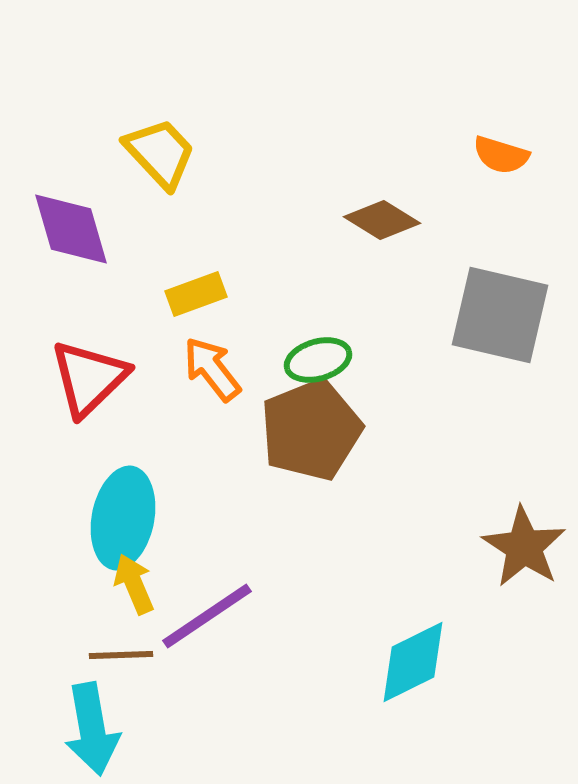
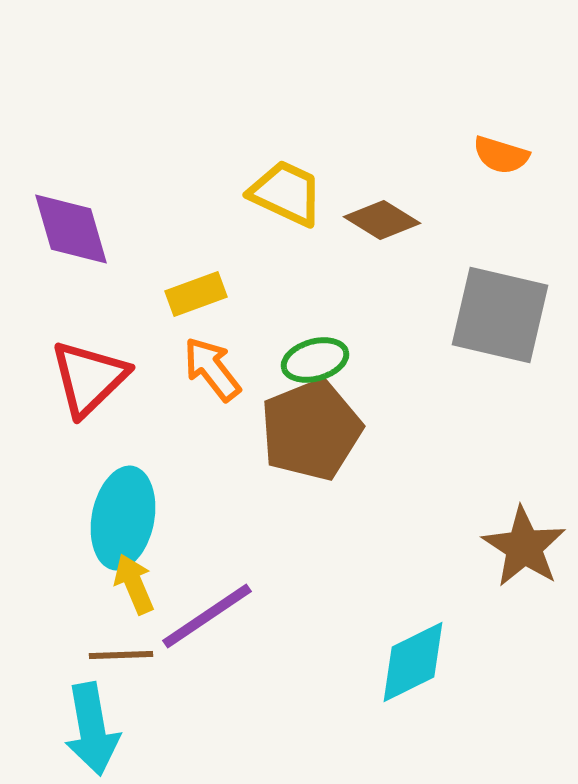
yellow trapezoid: moved 126 px right, 40 px down; rotated 22 degrees counterclockwise
green ellipse: moved 3 px left
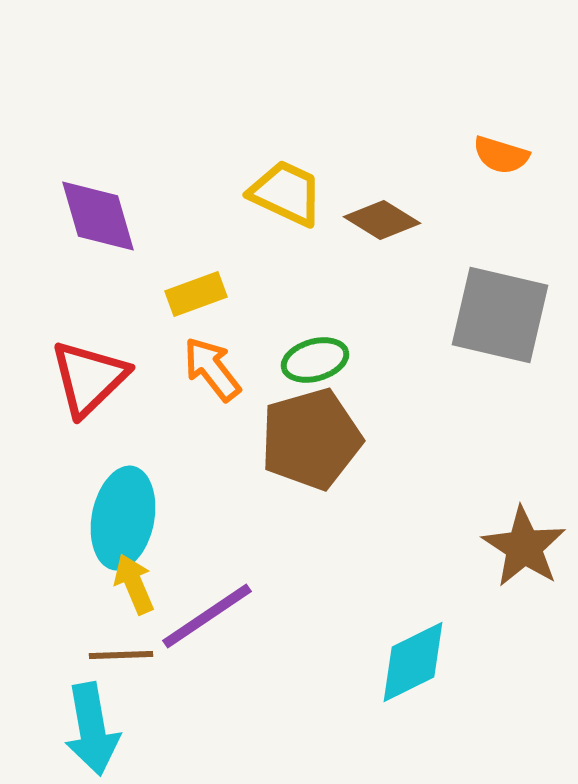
purple diamond: moved 27 px right, 13 px up
brown pentagon: moved 9 px down; rotated 6 degrees clockwise
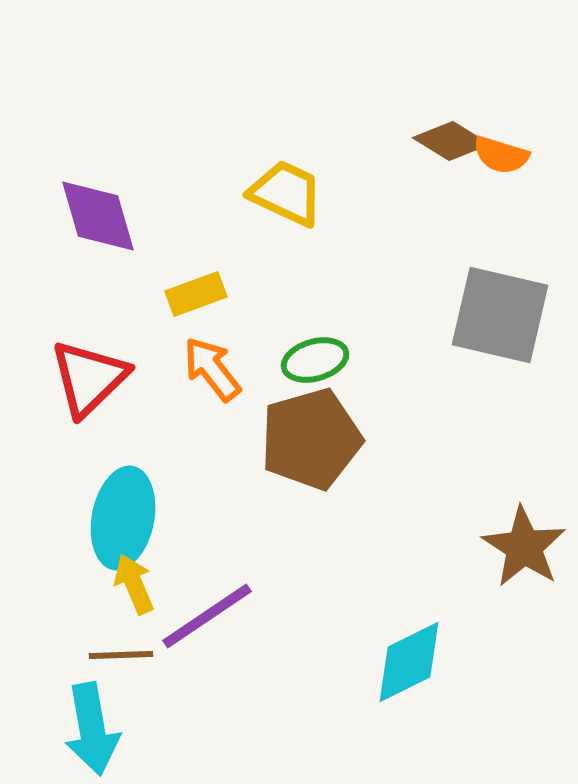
brown diamond: moved 69 px right, 79 px up
cyan diamond: moved 4 px left
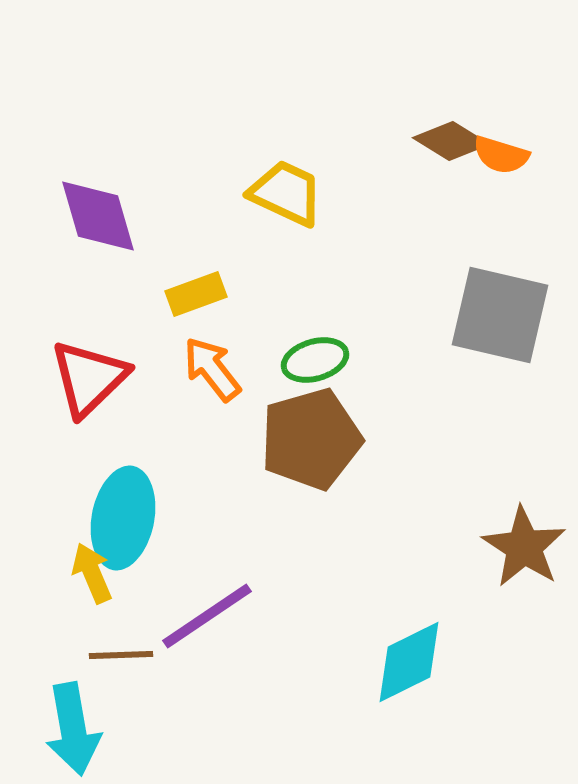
yellow arrow: moved 42 px left, 11 px up
cyan arrow: moved 19 px left
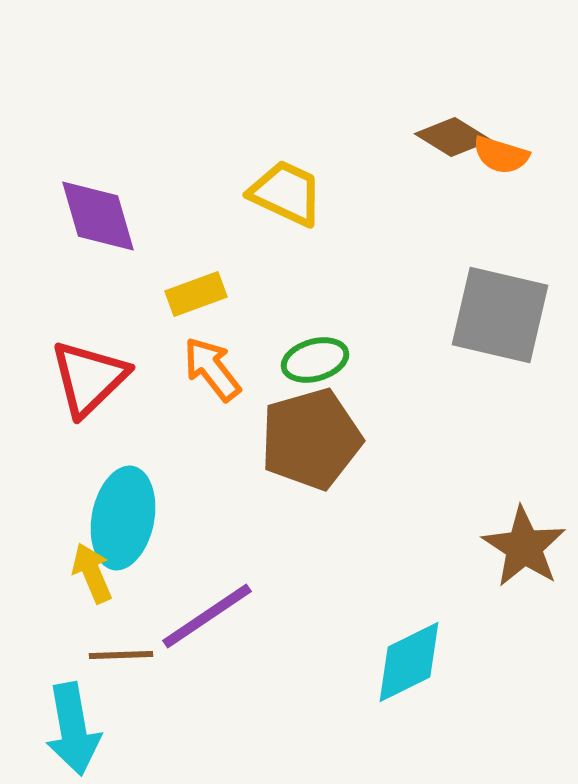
brown diamond: moved 2 px right, 4 px up
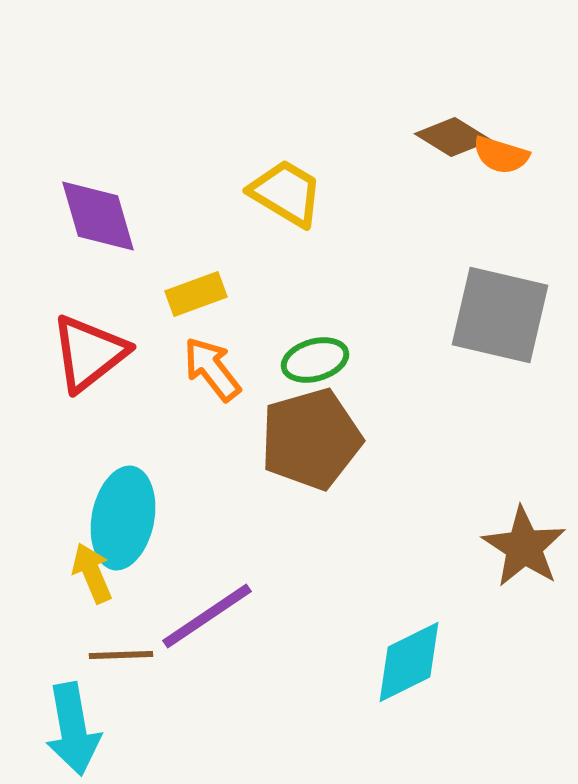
yellow trapezoid: rotated 6 degrees clockwise
red triangle: moved 25 px up; rotated 6 degrees clockwise
